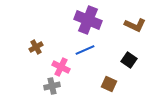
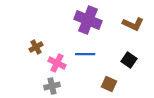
brown L-shape: moved 2 px left, 1 px up
blue line: moved 4 px down; rotated 24 degrees clockwise
pink cross: moved 4 px left, 4 px up
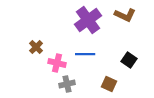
purple cross: rotated 32 degrees clockwise
brown L-shape: moved 8 px left, 9 px up
brown cross: rotated 16 degrees counterclockwise
pink cross: rotated 12 degrees counterclockwise
gray cross: moved 15 px right, 2 px up
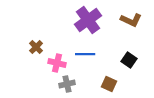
brown L-shape: moved 6 px right, 5 px down
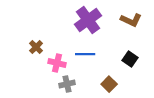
black square: moved 1 px right, 1 px up
brown square: rotated 21 degrees clockwise
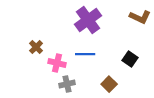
brown L-shape: moved 9 px right, 3 px up
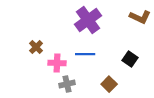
pink cross: rotated 12 degrees counterclockwise
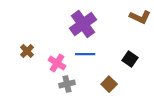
purple cross: moved 5 px left, 4 px down
brown cross: moved 9 px left, 4 px down
pink cross: rotated 30 degrees clockwise
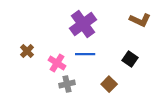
brown L-shape: moved 3 px down
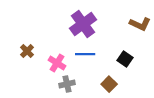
brown L-shape: moved 4 px down
black square: moved 5 px left
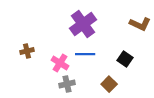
brown cross: rotated 32 degrees clockwise
pink cross: moved 3 px right
